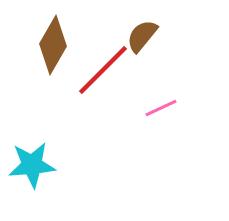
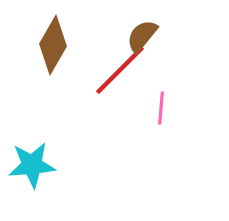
red line: moved 17 px right
pink line: rotated 60 degrees counterclockwise
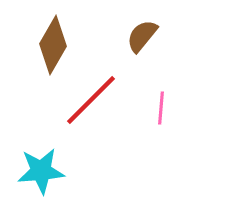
red line: moved 29 px left, 30 px down
cyan star: moved 9 px right, 6 px down
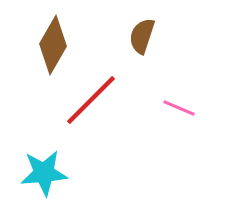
brown semicircle: rotated 21 degrees counterclockwise
pink line: moved 18 px right; rotated 72 degrees counterclockwise
cyan star: moved 3 px right, 2 px down
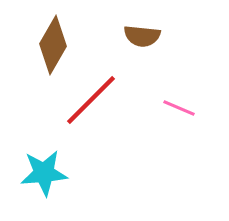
brown semicircle: rotated 102 degrees counterclockwise
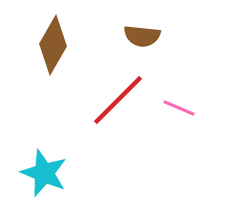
red line: moved 27 px right
cyan star: rotated 27 degrees clockwise
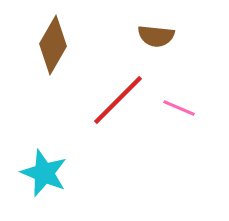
brown semicircle: moved 14 px right
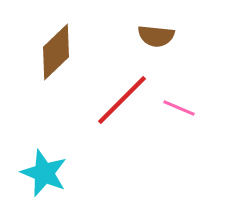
brown diamond: moved 3 px right, 7 px down; rotated 16 degrees clockwise
red line: moved 4 px right
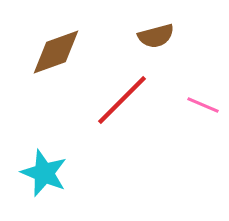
brown semicircle: rotated 21 degrees counterclockwise
brown diamond: rotated 24 degrees clockwise
pink line: moved 24 px right, 3 px up
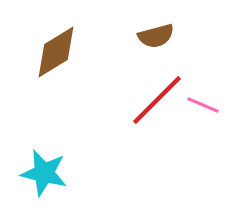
brown diamond: rotated 12 degrees counterclockwise
red line: moved 35 px right
cyan star: rotated 9 degrees counterclockwise
